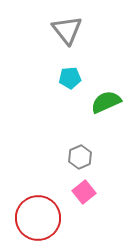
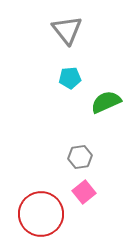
gray hexagon: rotated 15 degrees clockwise
red circle: moved 3 px right, 4 px up
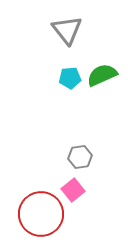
green semicircle: moved 4 px left, 27 px up
pink square: moved 11 px left, 2 px up
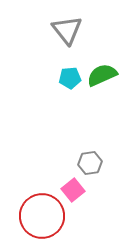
gray hexagon: moved 10 px right, 6 px down
red circle: moved 1 px right, 2 px down
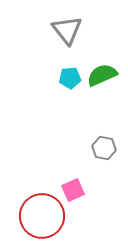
gray hexagon: moved 14 px right, 15 px up; rotated 20 degrees clockwise
pink square: rotated 15 degrees clockwise
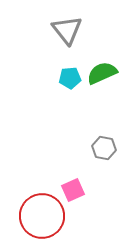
green semicircle: moved 2 px up
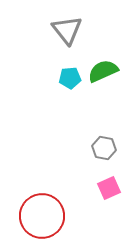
green semicircle: moved 1 px right, 2 px up
pink square: moved 36 px right, 2 px up
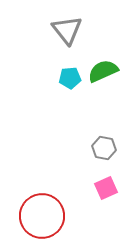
pink square: moved 3 px left
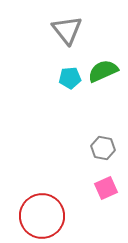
gray hexagon: moved 1 px left
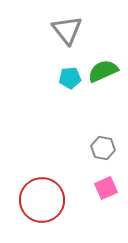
red circle: moved 16 px up
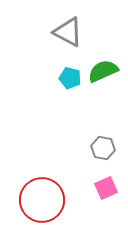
gray triangle: moved 1 px right, 2 px down; rotated 24 degrees counterclockwise
cyan pentagon: rotated 20 degrees clockwise
